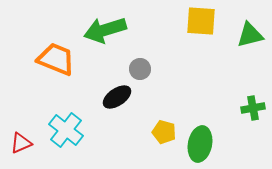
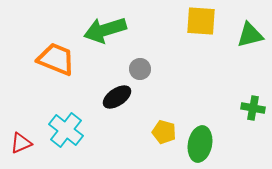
green cross: rotated 20 degrees clockwise
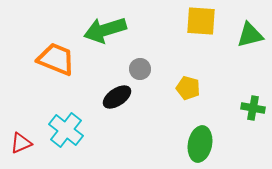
yellow pentagon: moved 24 px right, 44 px up
